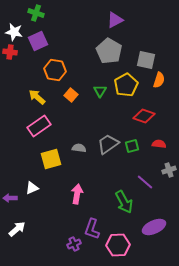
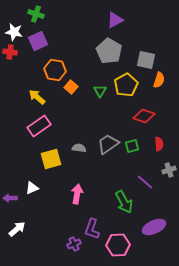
green cross: moved 1 px down
orange square: moved 8 px up
red semicircle: rotated 80 degrees clockwise
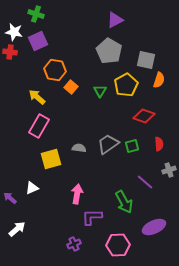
pink rectangle: rotated 25 degrees counterclockwise
purple arrow: rotated 40 degrees clockwise
purple L-shape: moved 12 px up; rotated 70 degrees clockwise
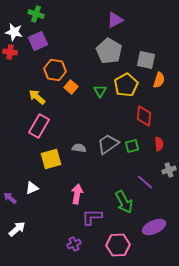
red diamond: rotated 75 degrees clockwise
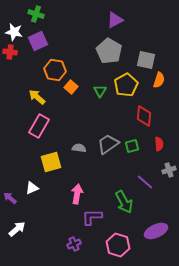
yellow square: moved 3 px down
purple ellipse: moved 2 px right, 4 px down
pink hexagon: rotated 20 degrees clockwise
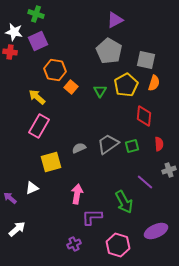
orange semicircle: moved 5 px left, 3 px down
gray semicircle: rotated 32 degrees counterclockwise
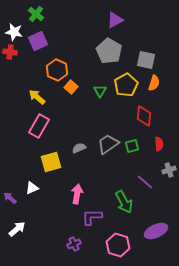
green cross: rotated 21 degrees clockwise
orange hexagon: moved 2 px right; rotated 15 degrees clockwise
